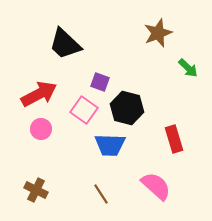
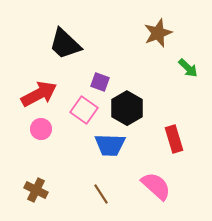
black hexagon: rotated 16 degrees clockwise
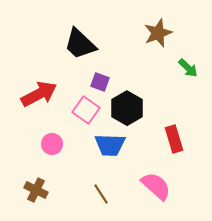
black trapezoid: moved 15 px right
pink square: moved 2 px right
pink circle: moved 11 px right, 15 px down
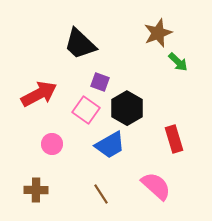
green arrow: moved 10 px left, 6 px up
blue trapezoid: rotated 32 degrees counterclockwise
brown cross: rotated 25 degrees counterclockwise
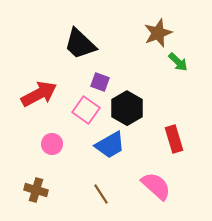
brown cross: rotated 15 degrees clockwise
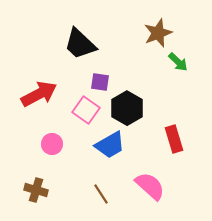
purple square: rotated 12 degrees counterclockwise
pink semicircle: moved 6 px left
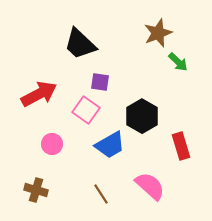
black hexagon: moved 15 px right, 8 px down
red rectangle: moved 7 px right, 7 px down
